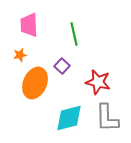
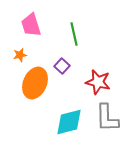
pink trapezoid: moved 2 px right; rotated 15 degrees counterclockwise
cyan diamond: moved 4 px down
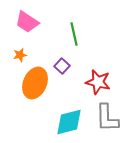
pink trapezoid: moved 4 px left, 3 px up; rotated 40 degrees counterclockwise
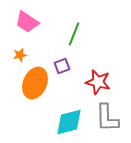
green line: rotated 35 degrees clockwise
purple square: rotated 28 degrees clockwise
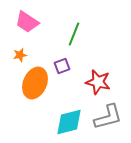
gray L-shape: moved 1 px right, 1 px up; rotated 104 degrees counterclockwise
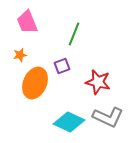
pink trapezoid: rotated 35 degrees clockwise
gray L-shape: rotated 40 degrees clockwise
cyan diamond: rotated 40 degrees clockwise
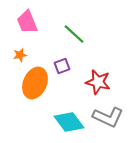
green line: rotated 70 degrees counterclockwise
cyan diamond: rotated 28 degrees clockwise
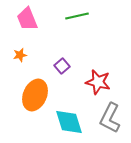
pink trapezoid: moved 3 px up
green line: moved 3 px right, 18 px up; rotated 55 degrees counterclockwise
purple square: rotated 21 degrees counterclockwise
orange ellipse: moved 12 px down
gray L-shape: moved 2 px right, 1 px down; rotated 92 degrees clockwise
cyan diamond: rotated 20 degrees clockwise
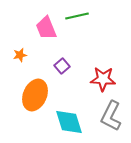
pink trapezoid: moved 19 px right, 9 px down
red star: moved 5 px right, 3 px up; rotated 10 degrees counterclockwise
gray L-shape: moved 1 px right, 2 px up
